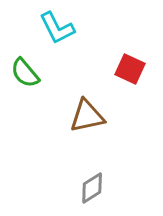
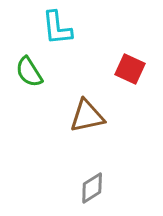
cyan L-shape: rotated 21 degrees clockwise
green semicircle: moved 4 px right, 1 px up; rotated 8 degrees clockwise
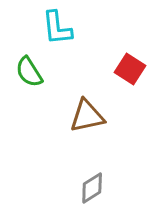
red square: rotated 8 degrees clockwise
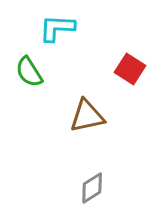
cyan L-shape: rotated 99 degrees clockwise
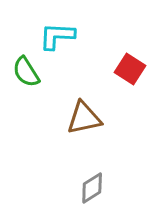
cyan L-shape: moved 8 px down
green semicircle: moved 3 px left
brown triangle: moved 3 px left, 2 px down
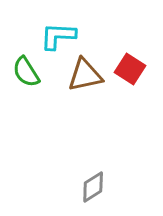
cyan L-shape: moved 1 px right
brown triangle: moved 1 px right, 43 px up
gray diamond: moved 1 px right, 1 px up
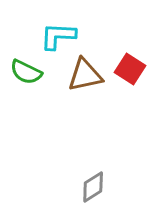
green semicircle: rotated 32 degrees counterclockwise
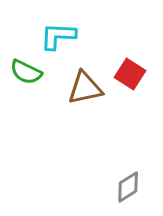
red square: moved 5 px down
brown triangle: moved 13 px down
gray diamond: moved 35 px right
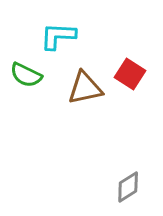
green semicircle: moved 3 px down
